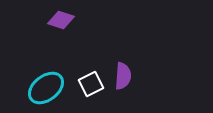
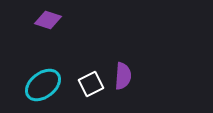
purple diamond: moved 13 px left
cyan ellipse: moved 3 px left, 3 px up
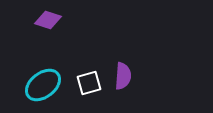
white square: moved 2 px left, 1 px up; rotated 10 degrees clockwise
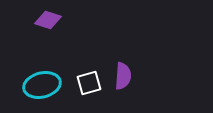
cyan ellipse: moved 1 px left; rotated 24 degrees clockwise
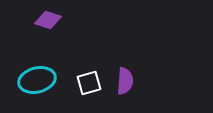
purple semicircle: moved 2 px right, 5 px down
cyan ellipse: moved 5 px left, 5 px up
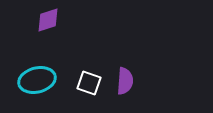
purple diamond: rotated 36 degrees counterclockwise
white square: rotated 35 degrees clockwise
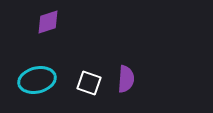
purple diamond: moved 2 px down
purple semicircle: moved 1 px right, 2 px up
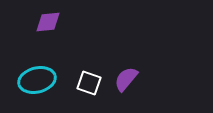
purple diamond: rotated 12 degrees clockwise
purple semicircle: rotated 144 degrees counterclockwise
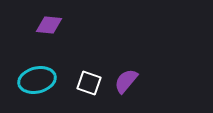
purple diamond: moved 1 px right, 3 px down; rotated 12 degrees clockwise
purple semicircle: moved 2 px down
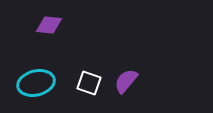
cyan ellipse: moved 1 px left, 3 px down
